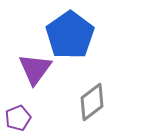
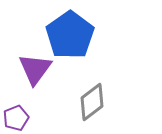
purple pentagon: moved 2 px left
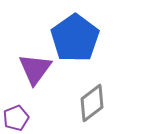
blue pentagon: moved 5 px right, 3 px down
gray diamond: moved 1 px down
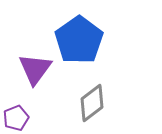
blue pentagon: moved 4 px right, 2 px down
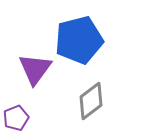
blue pentagon: rotated 21 degrees clockwise
gray diamond: moved 1 px left, 2 px up
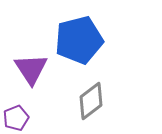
purple triangle: moved 4 px left; rotated 9 degrees counterclockwise
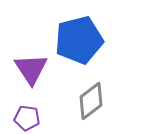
purple pentagon: moved 11 px right; rotated 30 degrees clockwise
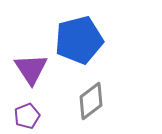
purple pentagon: moved 2 px up; rotated 30 degrees counterclockwise
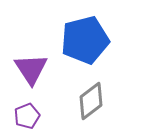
blue pentagon: moved 6 px right
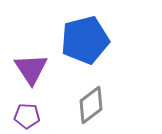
gray diamond: moved 4 px down
purple pentagon: rotated 25 degrees clockwise
